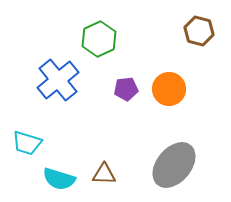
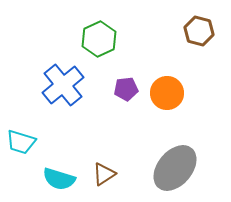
blue cross: moved 5 px right, 5 px down
orange circle: moved 2 px left, 4 px down
cyan trapezoid: moved 6 px left, 1 px up
gray ellipse: moved 1 px right, 3 px down
brown triangle: rotated 35 degrees counterclockwise
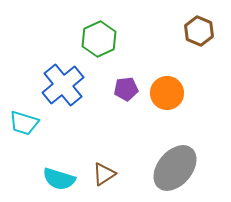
brown hexagon: rotated 8 degrees clockwise
cyan trapezoid: moved 3 px right, 19 px up
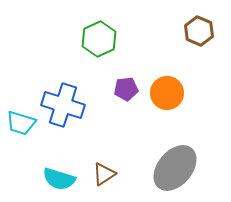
blue cross: moved 20 px down; rotated 33 degrees counterclockwise
cyan trapezoid: moved 3 px left
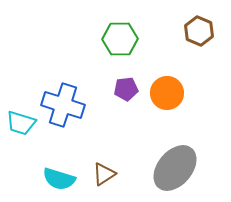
green hexagon: moved 21 px right; rotated 24 degrees clockwise
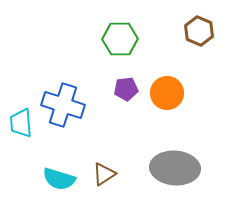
cyan trapezoid: rotated 68 degrees clockwise
gray ellipse: rotated 54 degrees clockwise
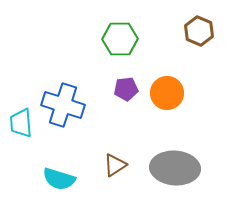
brown triangle: moved 11 px right, 9 px up
